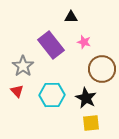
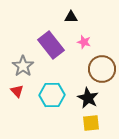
black star: moved 2 px right
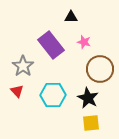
brown circle: moved 2 px left
cyan hexagon: moved 1 px right
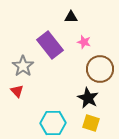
purple rectangle: moved 1 px left
cyan hexagon: moved 28 px down
yellow square: rotated 24 degrees clockwise
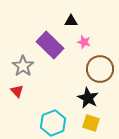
black triangle: moved 4 px down
purple rectangle: rotated 8 degrees counterclockwise
cyan hexagon: rotated 20 degrees counterclockwise
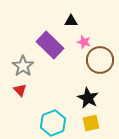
brown circle: moved 9 px up
red triangle: moved 3 px right, 1 px up
yellow square: rotated 30 degrees counterclockwise
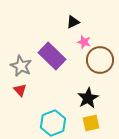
black triangle: moved 2 px right, 1 px down; rotated 24 degrees counterclockwise
purple rectangle: moved 2 px right, 11 px down
gray star: moved 2 px left; rotated 10 degrees counterclockwise
black star: rotated 15 degrees clockwise
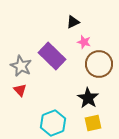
brown circle: moved 1 px left, 4 px down
black star: rotated 10 degrees counterclockwise
yellow square: moved 2 px right
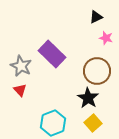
black triangle: moved 23 px right, 5 px up
pink star: moved 22 px right, 4 px up
purple rectangle: moved 2 px up
brown circle: moved 2 px left, 7 px down
yellow square: rotated 30 degrees counterclockwise
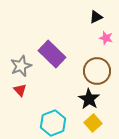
gray star: rotated 25 degrees clockwise
black star: moved 1 px right, 1 px down
